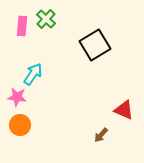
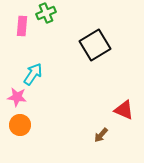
green cross: moved 6 px up; rotated 24 degrees clockwise
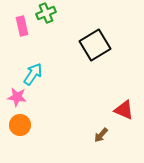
pink rectangle: rotated 18 degrees counterclockwise
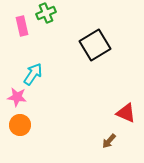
red triangle: moved 2 px right, 3 px down
brown arrow: moved 8 px right, 6 px down
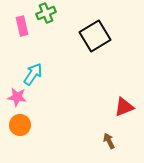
black square: moved 9 px up
red triangle: moved 2 px left, 6 px up; rotated 45 degrees counterclockwise
brown arrow: rotated 112 degrees clockwise
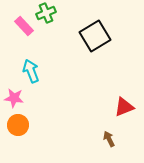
pink rectangle: moved 2 px right; rotated 30 degrees counterclockwise
cyan arrow: moved 2 px left, 3 px up; rotated 55 degrees counterclockwise
pink star: moved 3 px left, 1 px down
orange circle: moved 2 px left
brown arrow: moved 2 px up
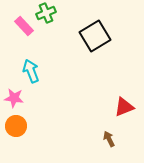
orange circle: moved 2 px left, 1 px down
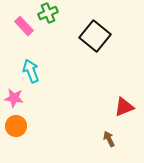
green cross: moved 2 px right
black square: rotated 20 degrees counterclockwise
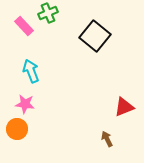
pink star: moved 11 px right, 6 px down
orange circle: moved 1 px right, 3 px down
brown arrow: moved 2 px left
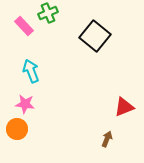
brown arrow: rotated 49 degrees clockwise
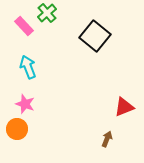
green cross: moved 1 px left; rotated 18 degrees counterclockwise
cyan arrow: moved 3 px left, 4 px up
pink star: rotated 12 degrees clockwise
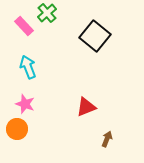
red triangle: moved 38 px left
